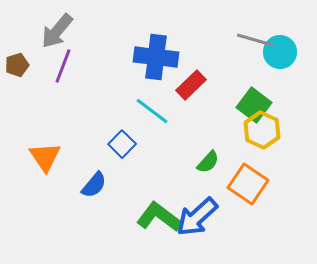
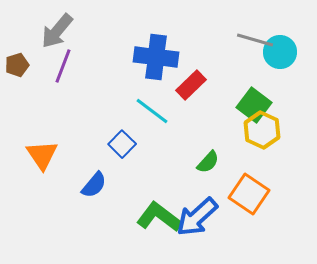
orange triangle: moved 3 px left, 2 px up
orange square: moved 1 px right, 10 px down
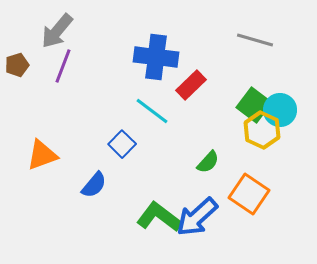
cyan circle: moved 58 px down
orange triangle: rotated 44 degrees clockwise
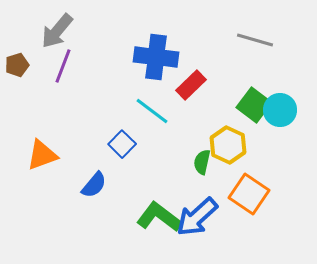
yellow hexagon: moved 34 px left, 15 px down
green semicircle: moved 6 px left; rotated 150 degrees clockwise
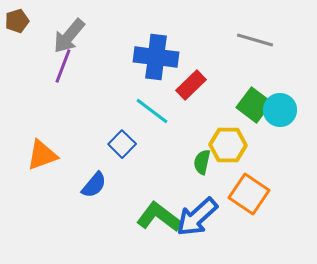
gray arrow: moved 12 px right, 5 px down
brown pentagon: moved 44 px up
yellow hexagon: rotated 24 degrees counterclockwise
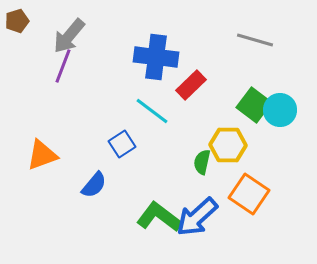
blue square: rotated 12 degrees clockwise
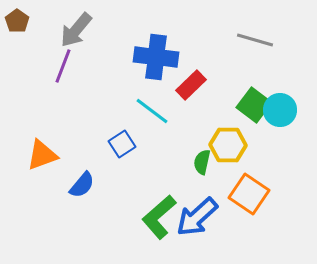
brown pentagon: rotated 20 degrees counterclockwise
gray arrow: moved 7 px right, 6 px up
blue semicircle: moved 12 px left
green L-shape: rotated 78 degrees counterclockwise
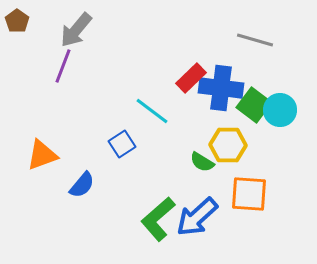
blue cross: moved 65 px right, 31 px down
red rectangle: moved 7 px up
green semicircle: rotated 70 degrees counterclockwise
orange square: rotated 30 degrees counterclockwise
green L-shape: moved 1 px left, 2 px down
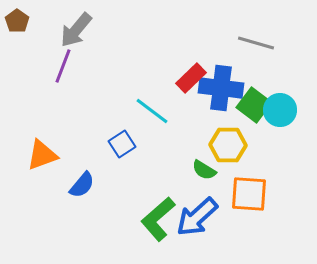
gray line: moved 1 px right, 3 px down
green semicircle: moved 2 px right, 8 px down
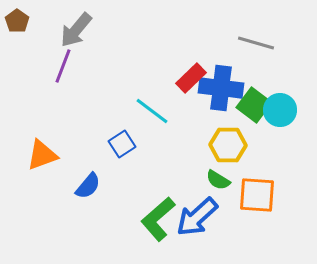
green semicircle: moved 14 px right, 10 px down
blue semicircle: moved 6 px right, 1 px down
orange square: moved 8 px right, 1 px down
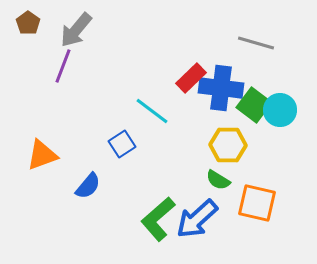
brown pentagon: moved 11 px right, 2 px down
orange square: moved 8 px down; rotated 9 degrees clockwise
blue arrow: moved 2 px down
